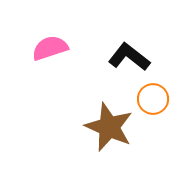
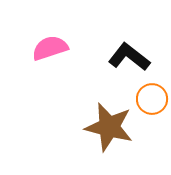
orange circle: moved 1 px left
brown star: rotated 9 degrees counterclockwise
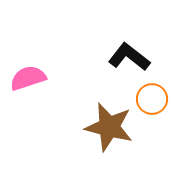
pink semicircle: moved 22 px left, 30 px down
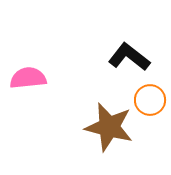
pink semicircle: rotated 12 degrees clockwise
orange circle: moved 2 px left, 1 px down
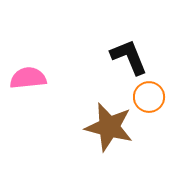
black L-shape: rotated 30 degrees clockwise
orange circle: moved 1 px left, 3 px up
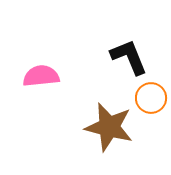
pink semicircle: moved 13 px right, 2 px up
orange circle: moved 2 px right, 1 px down
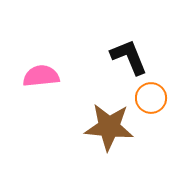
brown star: rotated 9 degrees counterclockwise
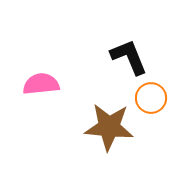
pink semicircle: moved 8 px down
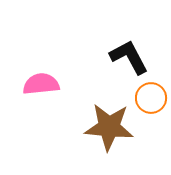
black L-shape: rotated 6 degrees counterclockwise
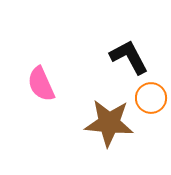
pink semicircle: rotated 108 degrees counterclockwise
brown star: moved 4 px up
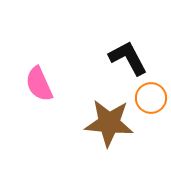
black L-shape: moved 1 px left, 1 px down
pink semicircle: moved 2 px left
